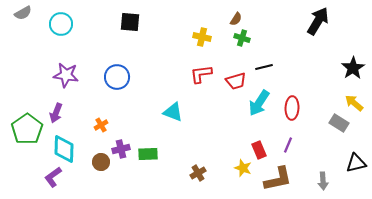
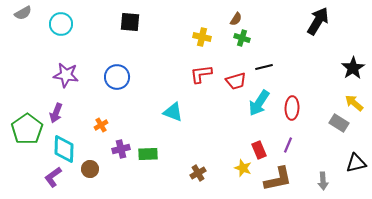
brown circle: moved 11 px left, 7 px down
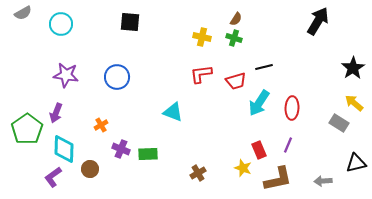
green cross: moved 8 px left
purple cross: rotated 36 degrees clockwise
gray arrow: rotated 90 degrees clockwise
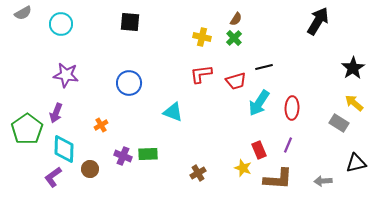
green cross: rotated 28 degrees clockwise
blue circle: moved 12 px right, 6 px down
purple cross: moved 2 px right, 7 px down
brown L-shape: rotated 16 degrees clockwise
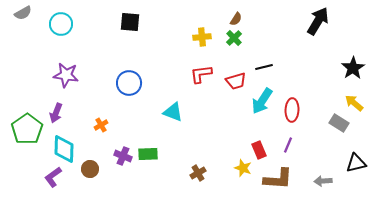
yellow cross: rotated 18 degrees counterclockwise
cyan arrow: moved 3 px right, 2 px up
red ellipse: moved 2 px down
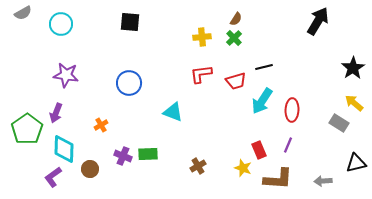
brown cross: moved 7 px up
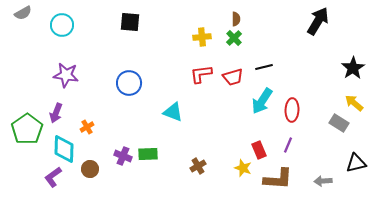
brown semicircle: rotated 32 degrees counterclockwise
cyan circle: moved 1 px right, 1 px down
red trapezoid: moved 3 px left, 4 px up
orange cross: moved 14 px left, 2 px down
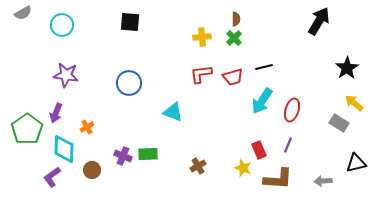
black arrow: moved 1 px right
black star: moved 6 px left
red ellipse: rotated 15 degrees clockwise
brown circle: moved 2 px right, 1 px down
purple L-shape: moved 1 px left
